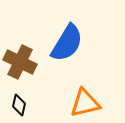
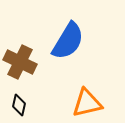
blue semicircle: moved 1 px right, 2 px up
orange triangle: moved 2 px right
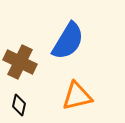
orange triangle: moved 10 px left, 7 px up
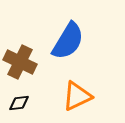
orange triangle: rotated 12 degrees counterclockwise
black diamond: moved 2 px up; rotated 70 degrees clockwise
